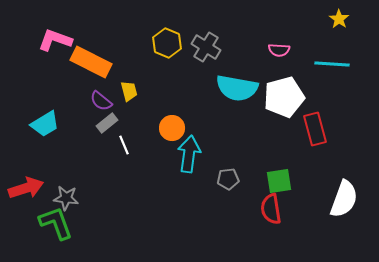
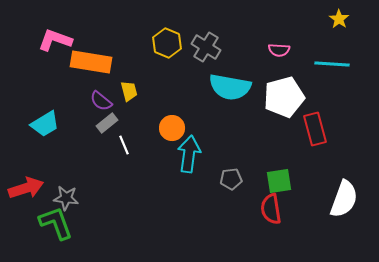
orange rectangle: rotated 18 degrees counterclockwise
cyan semicircle: moved 7 px left, 1 px up
gray pentagon: moved 3 px right
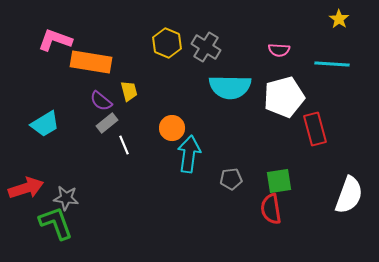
cyan semicircle: rotated 9 degrees counterclockwise
white semicircle: moved 5 px right, 4 px up
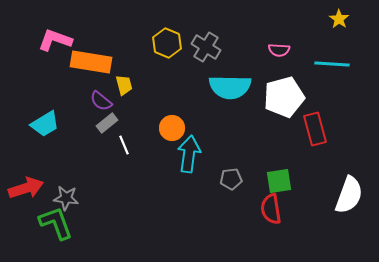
yellow trapezoid: moved 5 px left, 6 px up
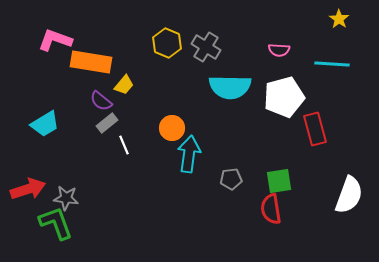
yellow trapezoid: rotated 55 degrees clockwise
red arrow: moved 2 px right, 1 px down
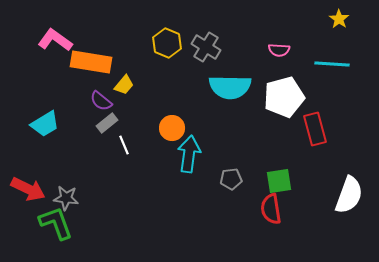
pink L-shape: rotated 16 degrees clockwise
red arrow: rotated 44 degrees clockwise
